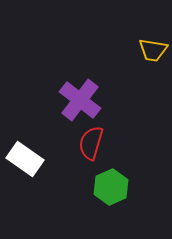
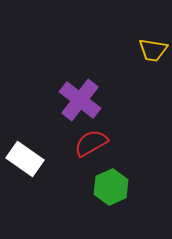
red semicircle: rotated 44 degrees clockwise
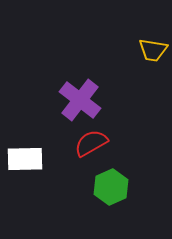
white rectangle: rotated 36 degrees counterclockwise
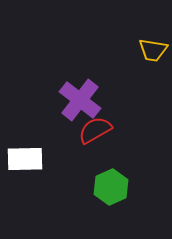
red semicircle: moved 4 px right, 13 px up
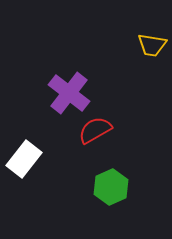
yellow trapezoid: moved 1 px left, 5 px up
purple cross: moved 11 px left, 7 px up
white rectangle: moved 1 px left; rotated 51 degrees counterclockwise
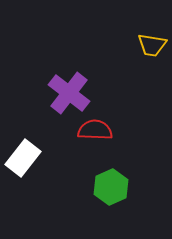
red semicircle: rotated 32 degrees clockwise
white rectangle: moved 1 px left, 1 px up
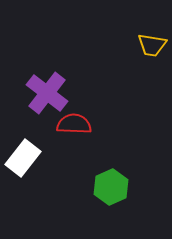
purple cross: moved 22 px left
red semicircle: moved 21 px left, 6 px up
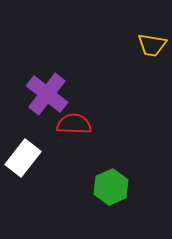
purple cross: moved 1 px down
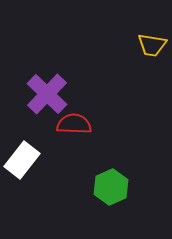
purple cross: rotated 6 degrees clockwise
white rectangle: moved 1 px left, 2 px down
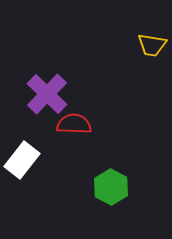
green hexagon: rotated 8 degrees counterclockwise
